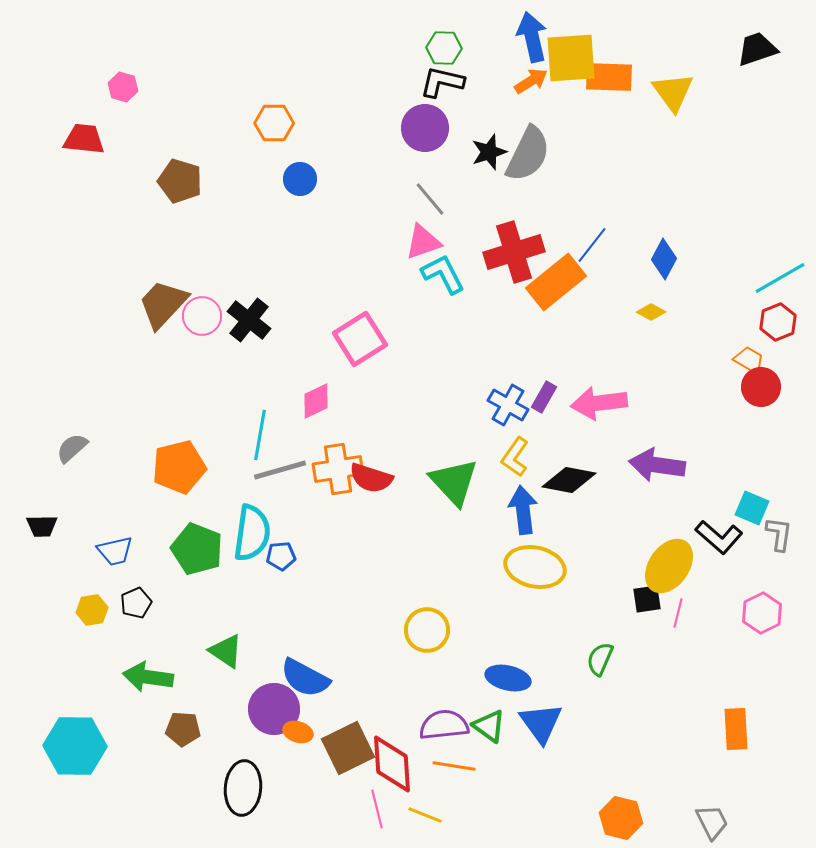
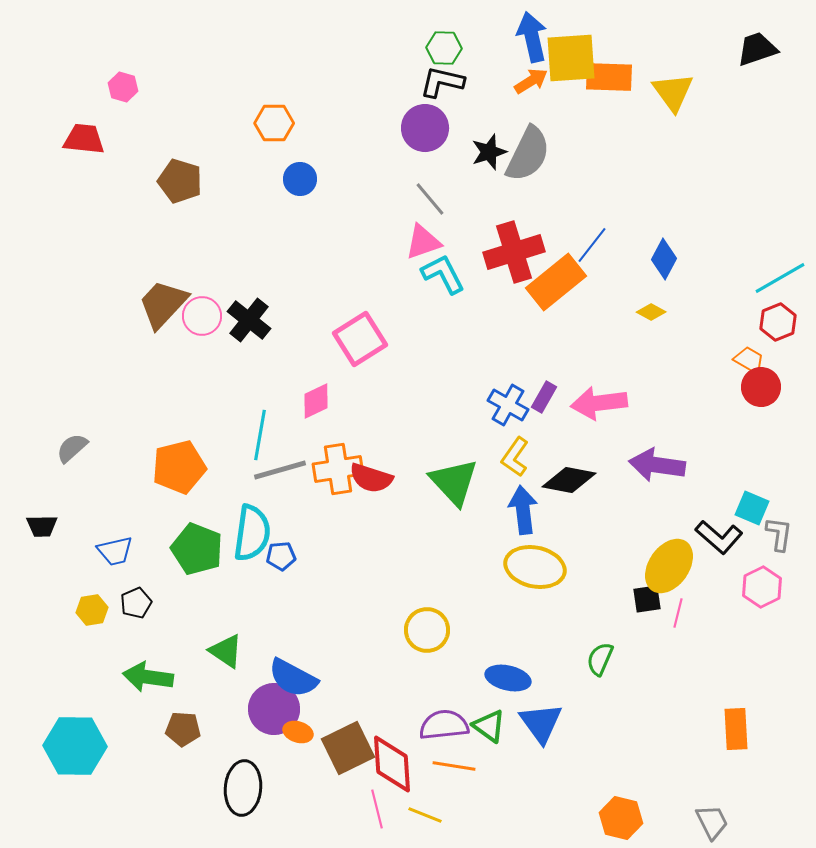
pink hexagon at (762, 613): moved 26 px up
blue semicircle at (305, 678): moved 12 px left
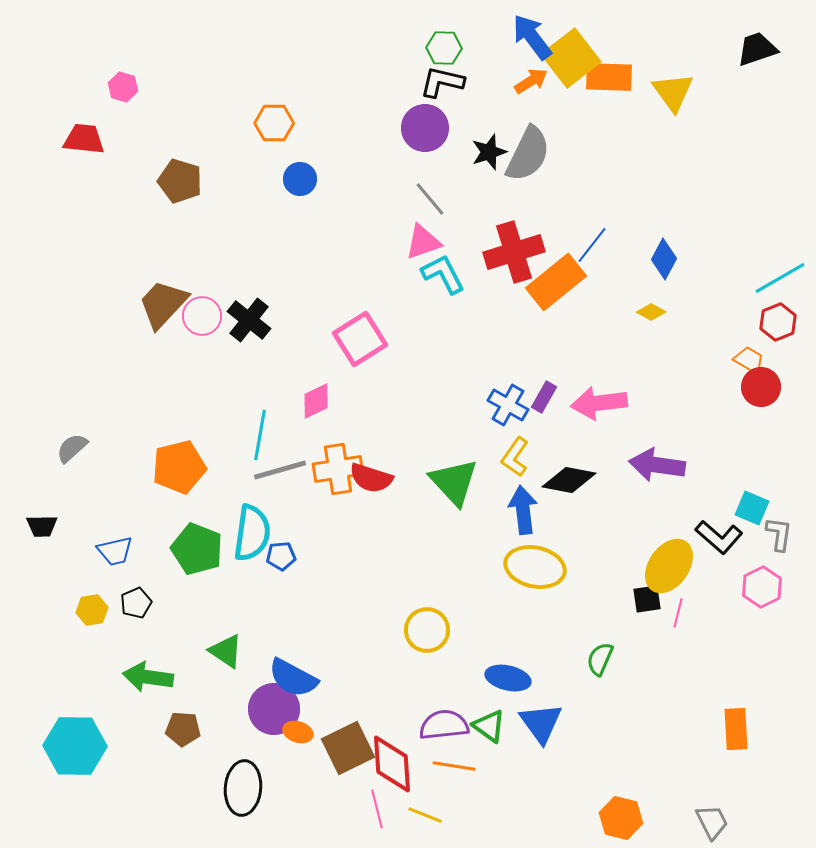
blue arrow at (532, 37): rotated 24 degrees counterclockwise
yellow square at (571, 58): rotated 34 degrees counterclockwise
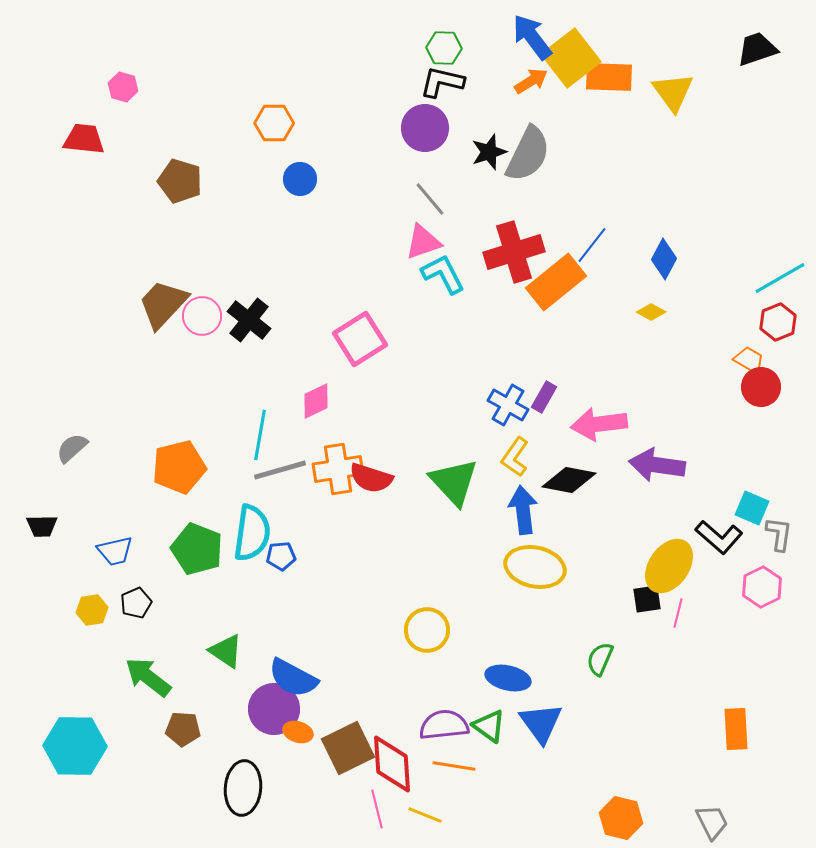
pink arrow at (599, 403): moved 21 px down
green arrow at (148, 677): rotated 30 degrees clockwise
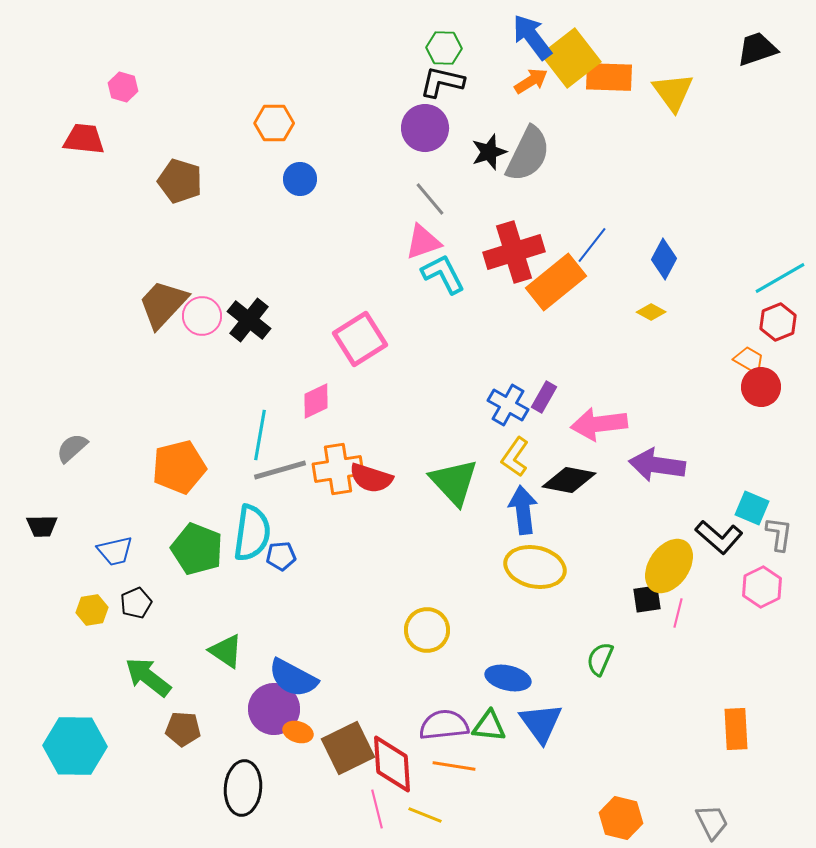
green triangle at (489, 726): rotated 30 degrees counterclockwise
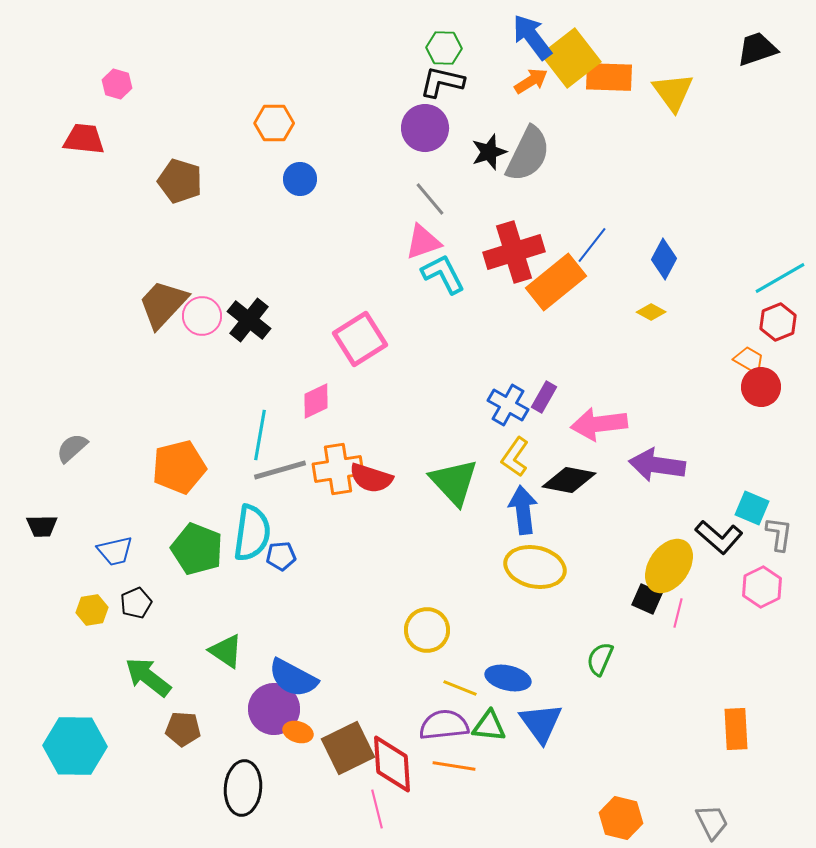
pink hexagon at (123, 87): moved 6 px left, 3 px up
black square at (647, 599): rotated 32 degrees clockwise
yellow line at (425, 815): moved 35 px right, 127 px up
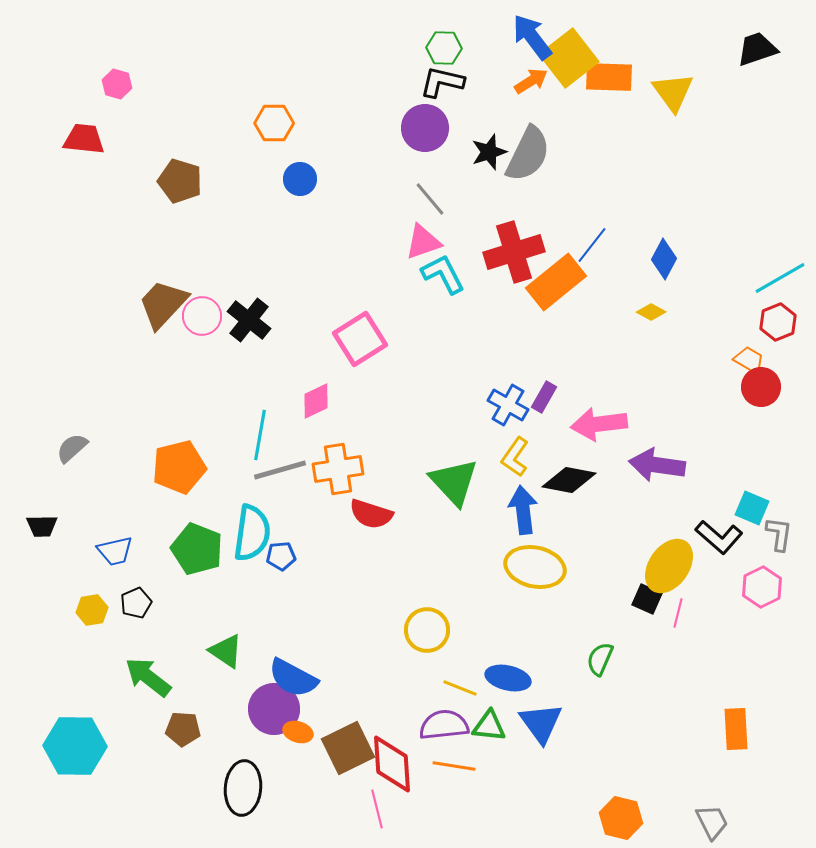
yellow square at (571, 58): moved 2 px left
red semicircle at (371, 478): moved 36 px down
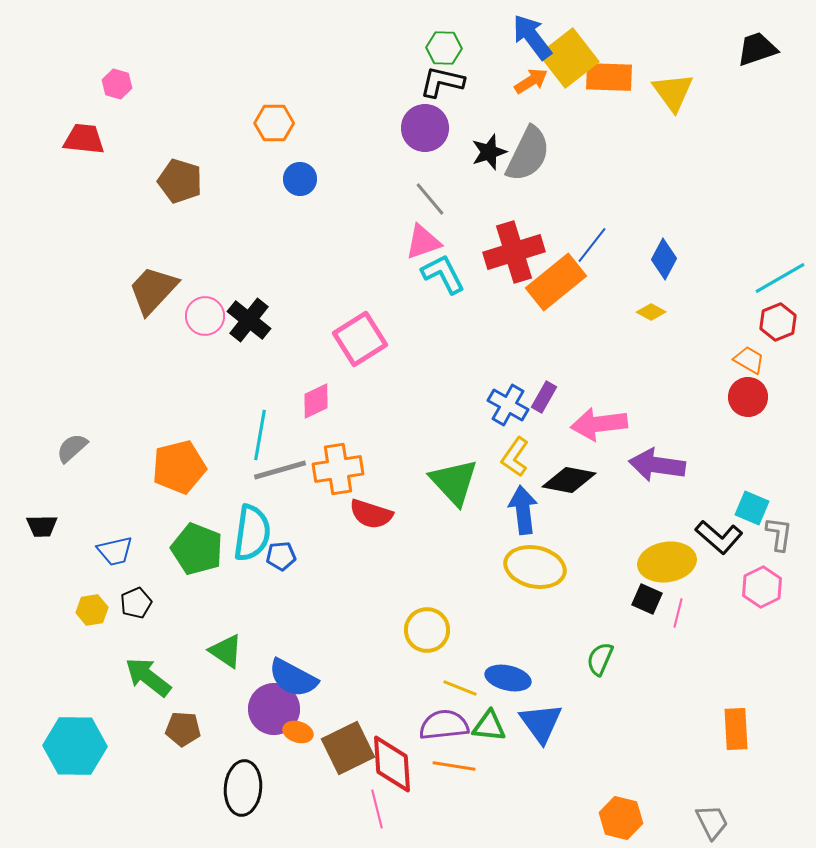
brown trapezoid at (163, 304): moved 10 px left, 14 px up
pink circle at (202, 316): moved 3 px right
red circle at (761, 387): moved 13 px left, 10 px down
yellow ellipse at (669, 566): moved 2 px left, 4 px up; rotated 46 degrees clockwise
